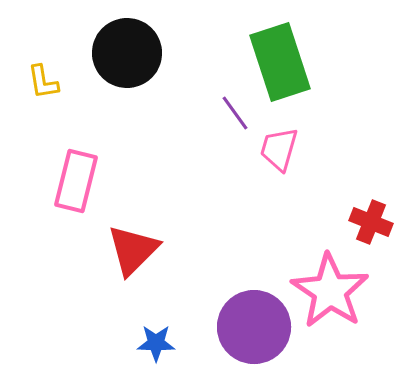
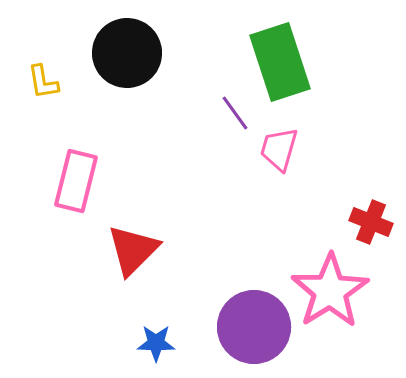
pink star: rotated 6 degrees clockwise
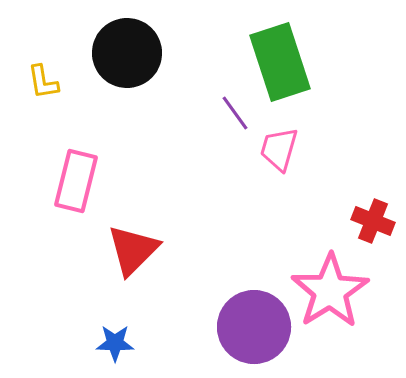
red cross: moved 2 px right, 1 px up
blue star: moved 41 px left
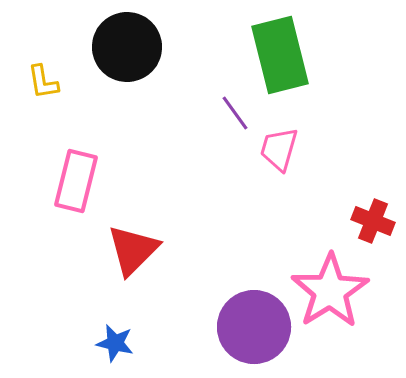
black circle: moved 6 px up
green rectangle: moved 7 px up; rotated 4 degrees clockwise
blue star: rotated 12 degrees clockwise
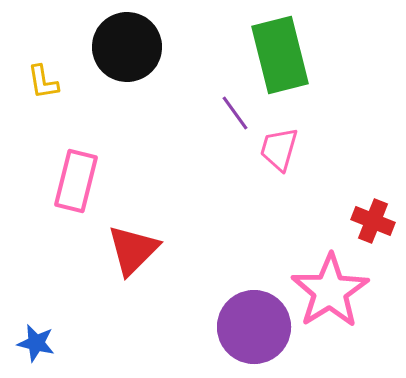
blue star: moved 79 px left
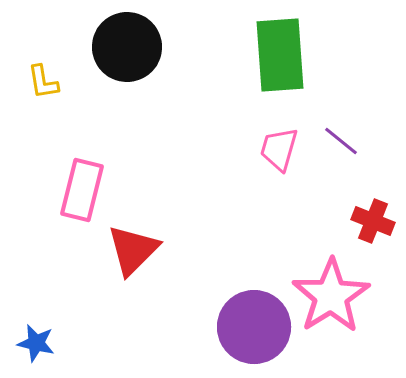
green rectangle: rotated 10 degrees clockwise
purple line: moved 106 px right, 28 px down; rotated 15 degrees counterclockwise
pink rectangle: moved 6 px right, 9 px down
pink star: moved 1 px right, 5 px down
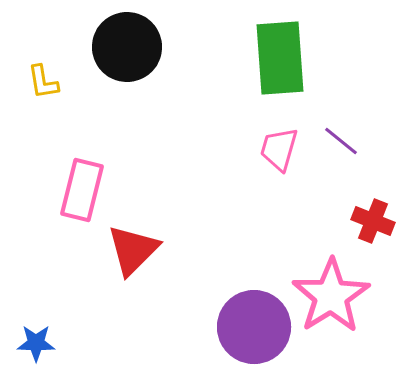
green rectangle: moved 3 px down
blue star: rotated 12 degrees counterclockwise
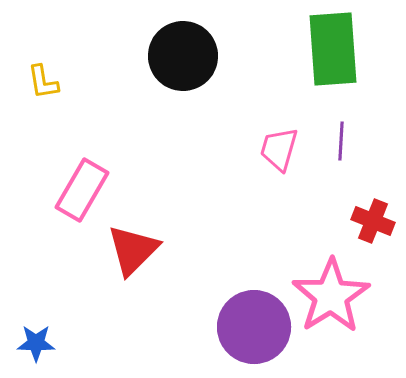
black circle: moved 56 px right, 9 px down
green rectangle: moved 53 px right, 9 px up
purple line: rotated 54 degrees clockwise
pink rectangle: rotated 16 degrees clockwise
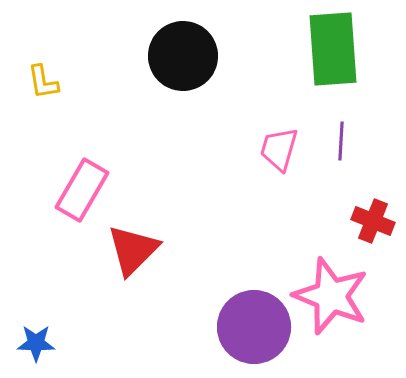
pink star: rotated 18 degrees counterclockwise
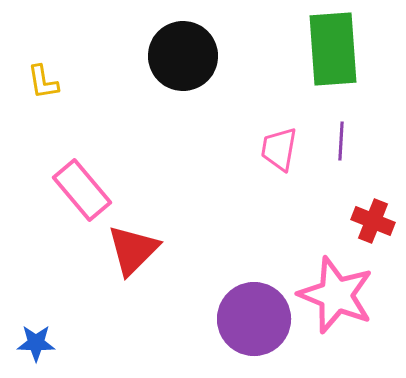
pink trapezoid: rotated 6 degrees counterclockwise
pink rectangle: rotated 70 degrees counterclockwise
pink star: moved 5 px right, 1 px up
purple circle: moved 8 px up
